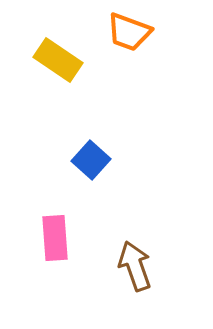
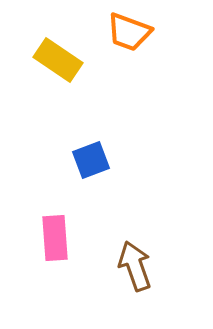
blue square: rotated 27 degrees clockwise
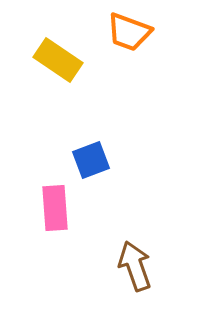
pink rectangle: moved 30 px up
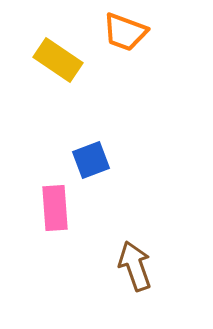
orange trapezoid: moved 4 px left
